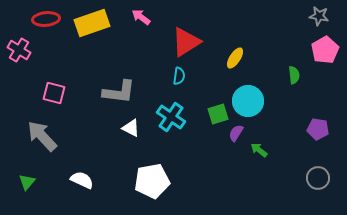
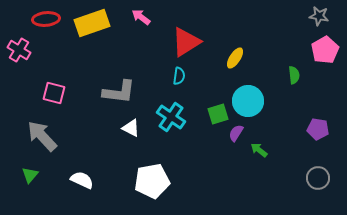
green triangle: moved 3 px right, 7 px up
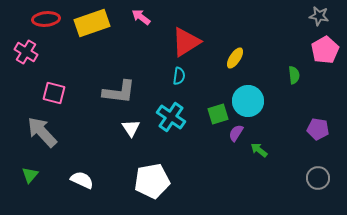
pink cross: moved 7 px right, 2 px down
white triangle: rotated 30 degrees clockwise
gray arrow: moved 4 px up
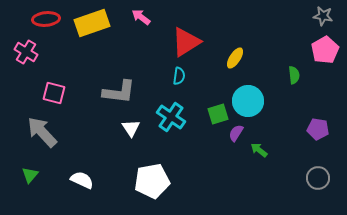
gray star: moved 4 px right
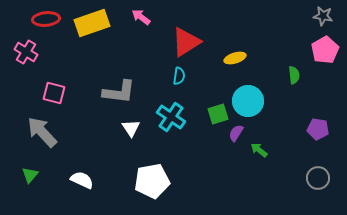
yellow ellipse: rotated 40 degrees clockwise
